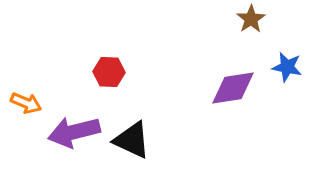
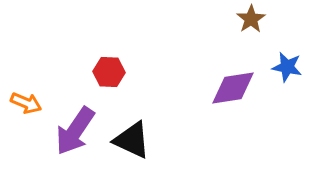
purple arrow: moved 1 px right, 1 px up; rotated 42 degrees counterclockwise
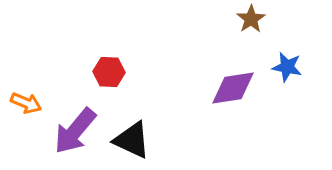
purple arrow: rotated 6 degrees clockwise
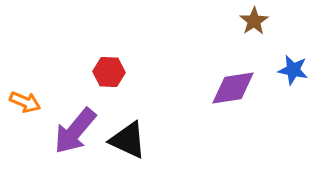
brown star: moved 3 px right, 2 px down
blue star: moved 6 px right, 3 px down
orange arrow: moved 1 px left, 1 px up
black triangle: moved 4 px left
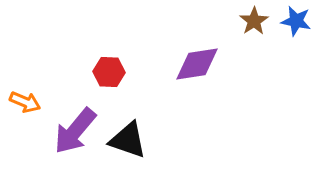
blue star: moved 3 px right, 49 px up
purple diamond: moved 36 px left, 24 px up
black triangle: rotated 6 degrees counterclockwise
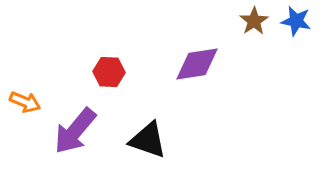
black triangle: moved 20 px right
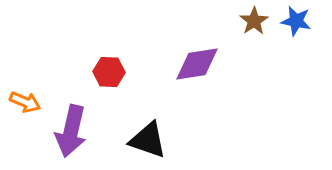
purple arrow: moved 4 px left; rotated 27 degrees counterclockwise
